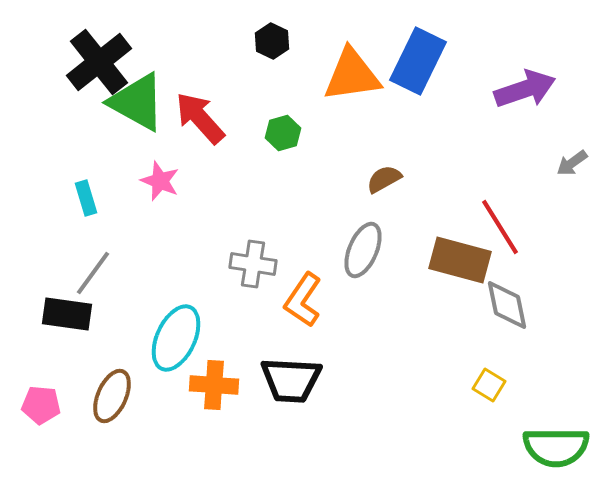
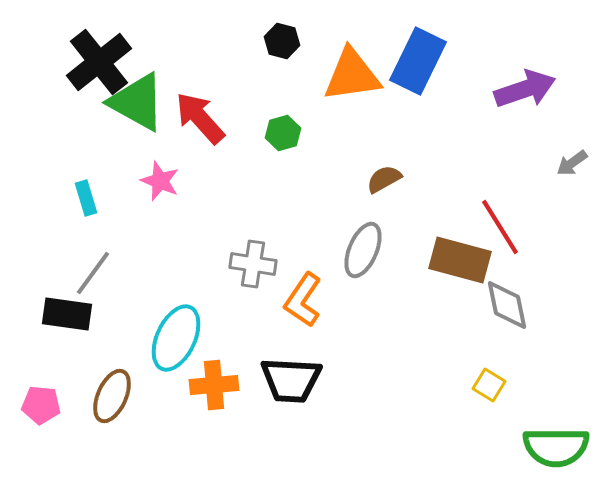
black hexagon: moved 10 px right; rotated 12 degrees counterclockwise
orange cross: rotated 9 degrees counterclockwise
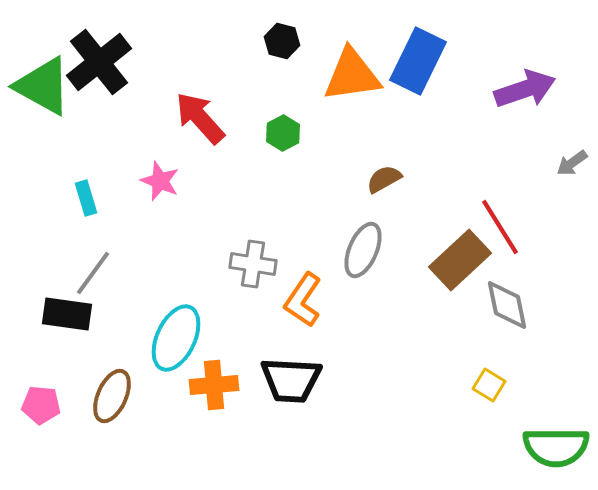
green triangle: moved 94 px left, 16 px up
green hexagon: rotated 12 degrees counterclockwise
brown rectangle: rotated 58 degrees counterclockwise
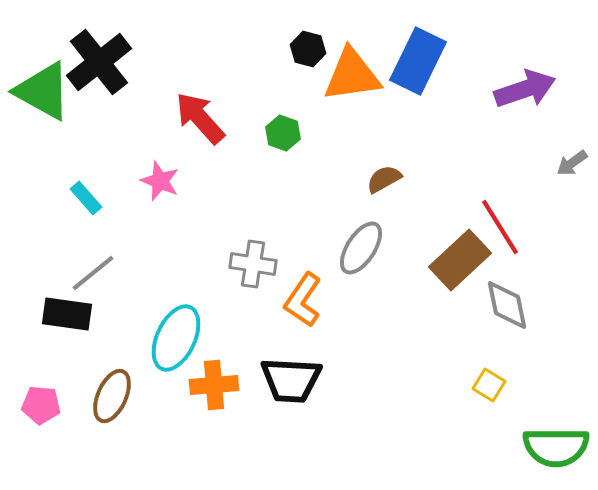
black hexagon: moved 26 px right, 8 px down
green triangle: moved 5 px down
green hexagon: rotated 12 degrees counterclockwise
cyan rectangle: rotated 24 degrees counterclockwise
gray ellipse: moved 2 px left, 2 px up; rotated 10 degrees clockwise
gray line: rotated 15 degrees clockwise
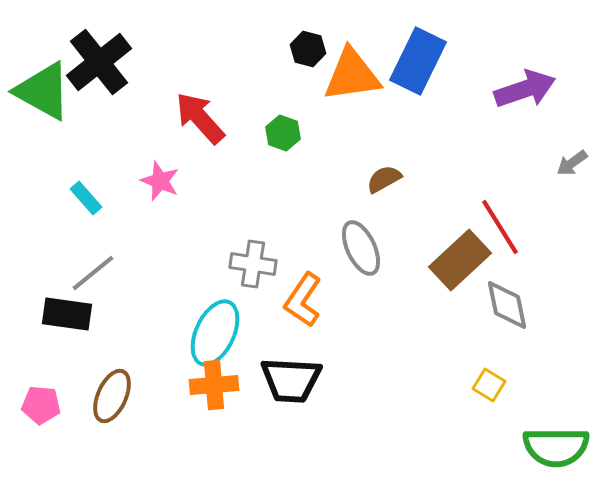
gray ellipse: rotated 58 degrees counterclockwise
cyan ellipse: moved 39 px right, 5 px up
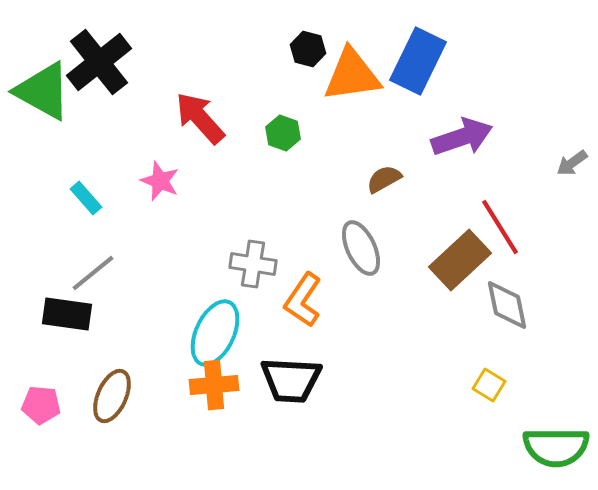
purple arrow: moved 63 px left, 48 px down
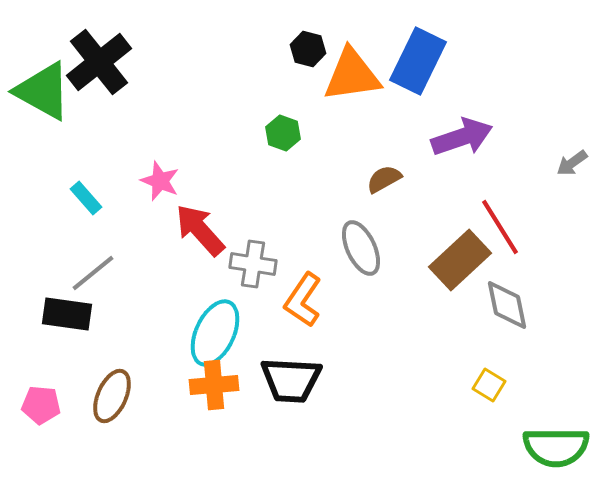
red arrow: moved 112 px down
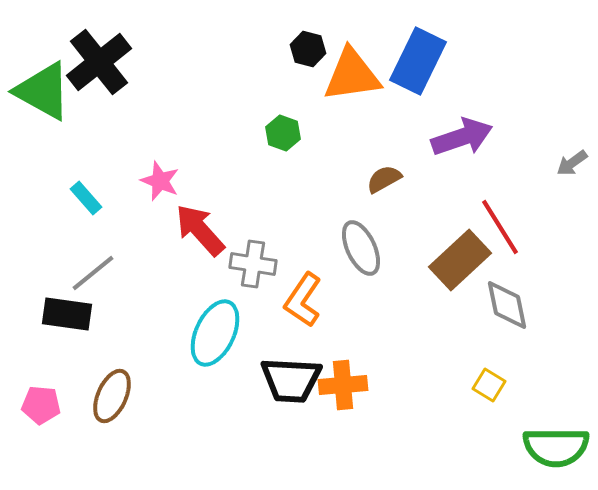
orange cross: moved 129 px right
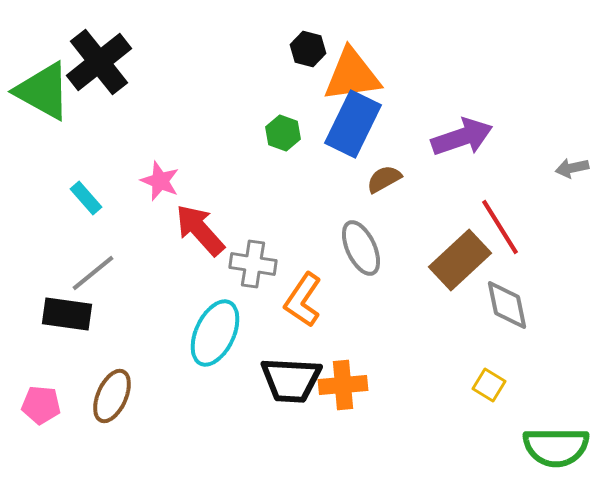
blue rectangle: moved 65 px left, 63 px down
gray arrow: moved 5 px down; rotated 24 degrees clockwise
